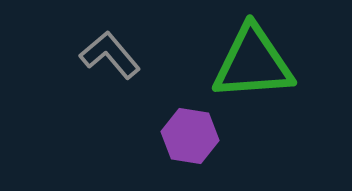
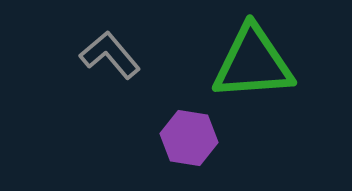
purple hexagon: moved 1 px left, 2 px down
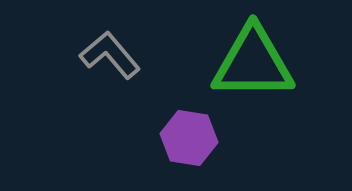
green triangle: rotated 4 degrees clockwise
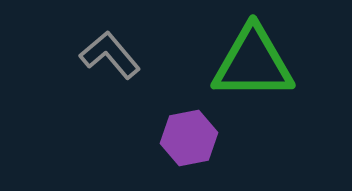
purple hexagon: rotated 20 degrees counterclockwise
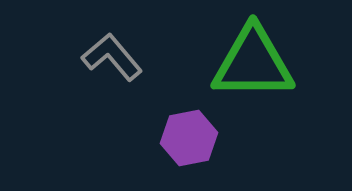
gray L-shape: moved 2 px right, 2 px down
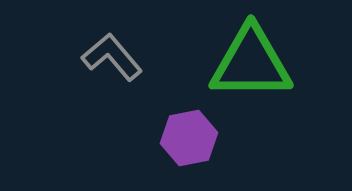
green triangle: moved 2 px left
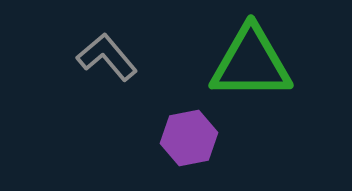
gray L-shape: moved 5 px left
